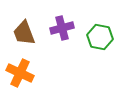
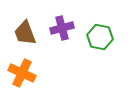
brown trapezoid: moved 1 px right
orange cross: moved 2 px right
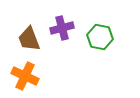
brown trapezoid: moved 4 px right, 6 px down
orange cross: moved 3 px right, 3 px down
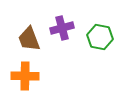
orange cross: rotated 24 degrees counterclockwise
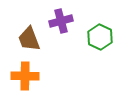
purple cross: moved 1 px left, 7 px up
green hexagon: rotated 15 degrees clockwise
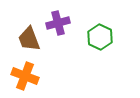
purple cross: moved 3 px left, 2 px down
orange cross: rotated 20 degrees clockwise
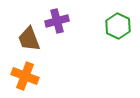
purple cross: moved 1 px left, 2 px up
green hexagon: moved 18 px right, 11 px up
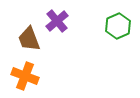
purple cross: rotated 25 degrees counterclockwise
green hexagon: rotated 10 degrees clockwise
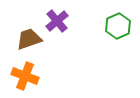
brown trapezoid: rotated 92 degrees clockwise
